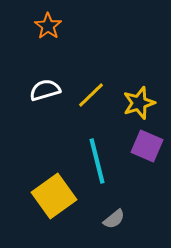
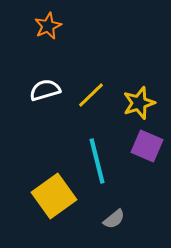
orange star: rotated 12 degrees clockwise
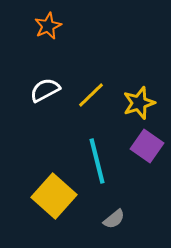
white semicircle: rotated 12 degrees counterclockwise
purple square: rotated 12 degrees clockwise
yellow square: rotated 12 degrees counterclockwise
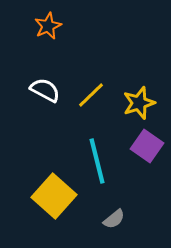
white semicircle: rotated 56 degrees clockwise
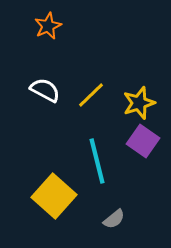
purple square: moved 4 px left, 5 px up
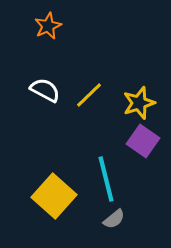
yellow line: moved 2 px left
cyan line: moved 9 px right, 18 px down
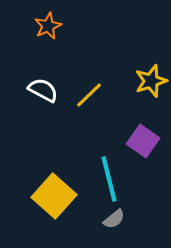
white semicircle: moved 2 px left
yellow star: moved 12 px right, 22 px up
cyan line: moved 3 px right
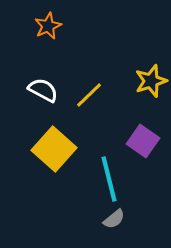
yellow square: moved 47 px up
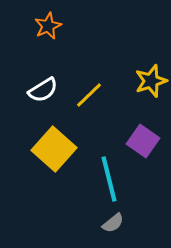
white semicircle: rotated 120 degrees clockwise
gray semicircle: moved 1 px left, 4 px down
